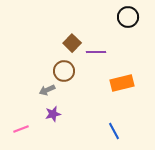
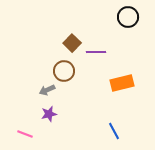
purple star: moved 4 px left
pink line: moved 4 px right, 5 px down; rotated 42 degrees clockwise
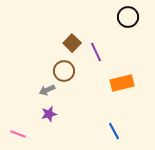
purple line: rotated 66 degrees clockwise
pink line: moved 7 px left
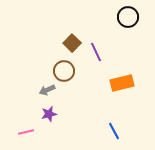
pink line: moved 8 px right, 2 px up; rotated 35 degrees counterclockwise
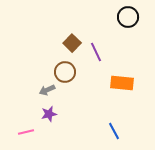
brown circle: moved 1 px right, 1 px down
orange rectangle: rotated 20 degrees clockwise
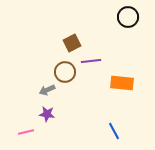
brown square: rotated 18 degrees clockwise
purple line: moved 5 px left, 9 px down; rotated 72 degrees counterclockwise
purple star: moved 2 px left; rotated 21 degrees clockwise
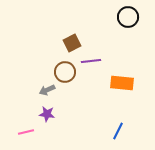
blue line: moved 4 px right; rotated 54 degrees clockwise
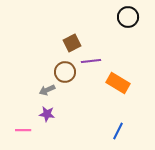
orange rectangle: moved 4 px left; rotated 25 degrees clockwise
pink line: moved 3 px left, 2 px up; rotated 14 degrees clockwise
